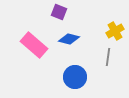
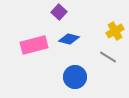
purple square: rotated 21 degrees clockwise
pink rectangle: rotated 56 degrees counterclockwise
gray line: rotated 66 degrees counterclockwise
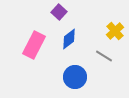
yellow cross: rotated 12 degrees counterclockwise
blue diamond: rotated 50 degrees counterclockwise
pink rectangle: rotated 48 degrees counterclockwise
gray line: moved 4 px left, 1 px up
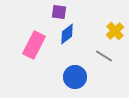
purple square: rotated 35 degrees counterclockwise
blue diamond: moved 2 px left, 5 px up
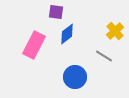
purple square: moved 3 px left
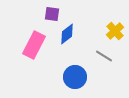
purple square: moved 4 px left, 2 px down
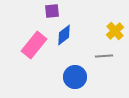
purple square: moved 3 px up; rotated 14 degrees counterclockwise
blue diamond: moved 3 px left, 1 px down
pink rectangle: rotated 12 degrees clockwise
gray line: rotated 36 degrees counterclockwise
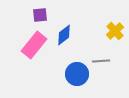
purple square: moved 12 px left, 4 px down
gray line: moved 3 px left, 5 px down
blue circle: moved 2 px right, 3 px up
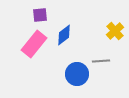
pink rectangle: moved 1 px up
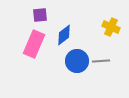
yellow cross: moved 4 px left, 4 px up; rotated 24 degrees counterclockwise
pink rectangle: rotated 16 degrees counterclockwise
blue circle: moved 13 px up
